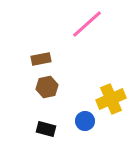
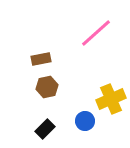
pink line: moved 9 px right, 9 px down
black rectangle: moved 1 px left; rotated 60 degrees counterclockwise
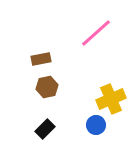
blue circle: moved 11 px right, 4 px down
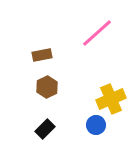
pink line: moved 1 px right
brown rectangle: moved 1 px right, 4 px up
brown hexagon: rotated 15 degrees counterclockwise
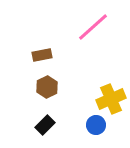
pink line: moved 4 px left, 6 px up
black rectangle: moved 4 px up
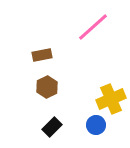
black rectangle: moved 7 px right, 2 px down
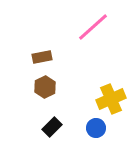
brown rectangle: moved 2 px down
brown hexagon: moved 2 px left
blue circle: moved 3 px down
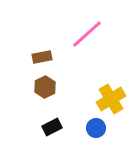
pink line: moved 6 px left, 7 px down
yellow cross: rotated 8 degrees counterclockwise
black rectangle: rotated 18 degrees clockwise
